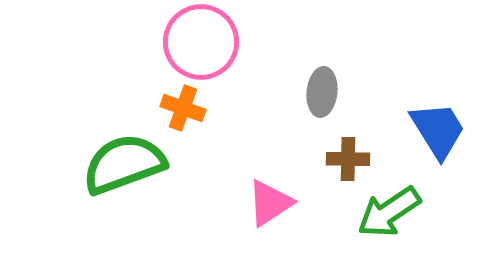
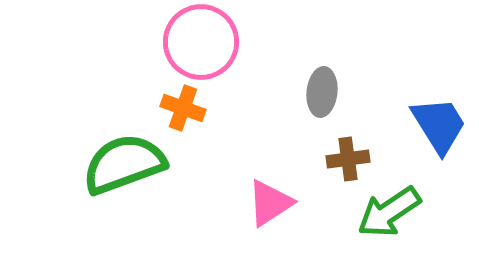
blue trapezoid: moved 1 px right, 5 px up
brown cross: rotated 9 degrees counterclockwise
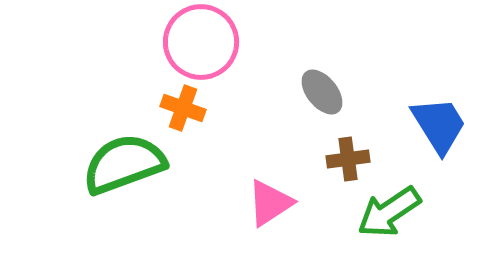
gray ellipse: rotated 45 degrees counterclockwise
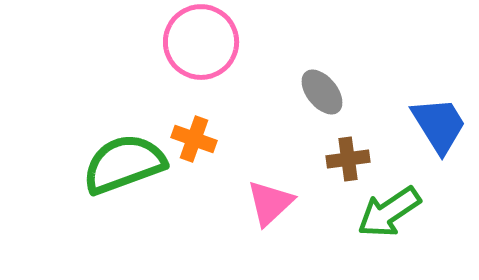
orange cross: moved 11 px right, 31 px down
pink triangle: rotated 10 degrees counterclockwise
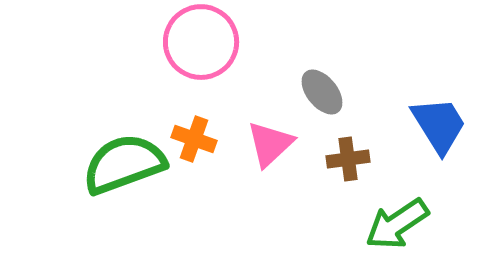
pink triangle: moved 59 px up
green arrow: moved 8 px right, 12 px down
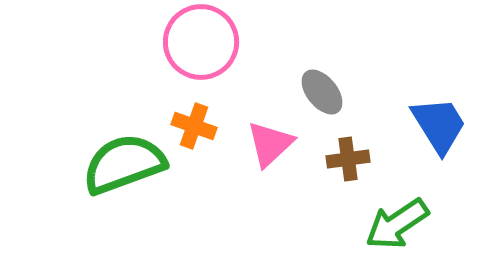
orange cross: moved 13 px up
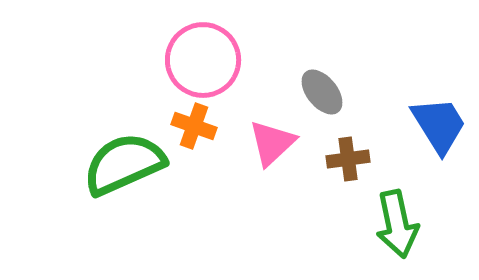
pink circle: moved 2 px right, 18 px down
pink triangle: moved 2 px right, 1 px up
green semicircle: rotated 4 degrees counterclockwise
green arrow: rotated 68 degrees counterclockwise
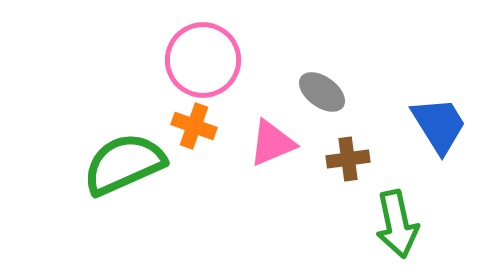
gray ellipse: rotated 15 degrees counterclockwise
pink triangle: rotated 20 degrees clockwise
